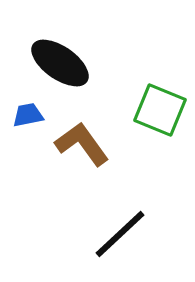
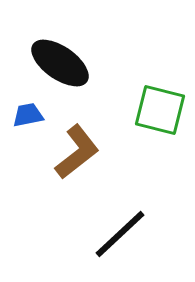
green square: rotated 8 degrees counterclockwise
brown L-shape: moved 5 px left, 8 px down; rotated 88 degrees clockwise
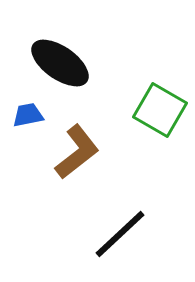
green square: rotated 16 degrees clockwise
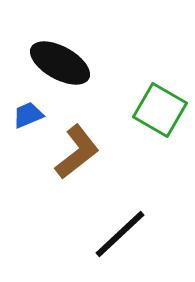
black ellipse: rotated 6 degrees counterclockwise
blue trapezoid: rotated 12 degrees counterclockwise
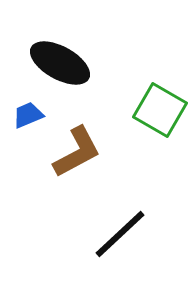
brown L-shape: rotated 10 degrees clockwise
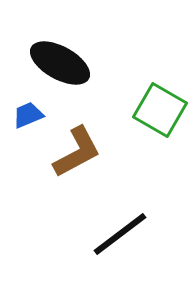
black line: rotated 6 degrees clockwise
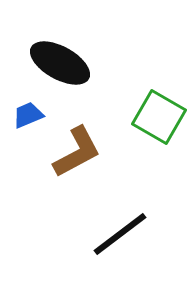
green square: moved 1 px left, 7 px down
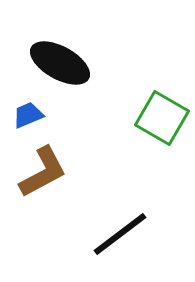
green square: moved 3 px right, 1 px down
brown L-shape: moved 34 px left, 20 px down
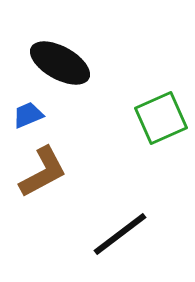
green square: moved 1 px left; rotated 36 degrees clockwise
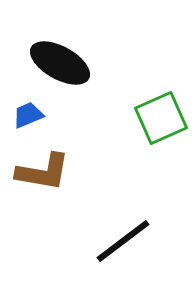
brown L-shape: rotated 38 degrees clockwise
black line: moved 3 px right, 7 px down
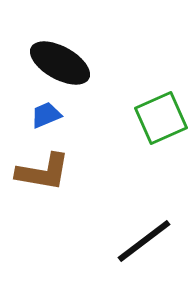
blue trapezoid: moved 18 px right
black line: moved 21 px right
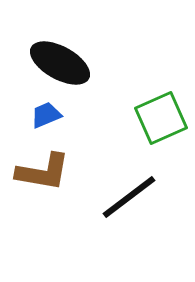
black line: moved 15 px left, 44 px up
